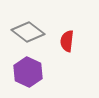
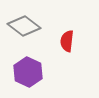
gray diamond: moved 4 px left, 6 px up
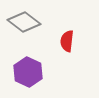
gray diamond: moved 4 px up
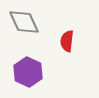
gray diamond: rotated 28 degrees clockwise
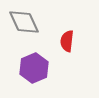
purple hexagon: moved 6 px right, 4 px up; rotated 12 degrees clockwise
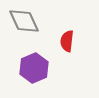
gray diamond: moved 1 px up
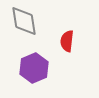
gray diamond: rotated 16 degrees clockwise
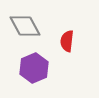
gray diamond: moved 1 px right, 5 px down; rotated 20 degrees counterclockwise
